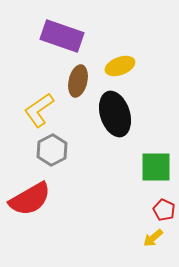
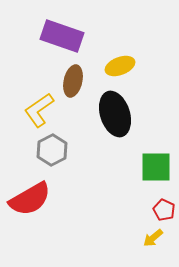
brown ellipse: moved 5 px left
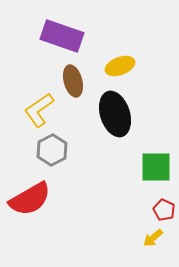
brown ellipse: rotated 28 degrees counterclockwise
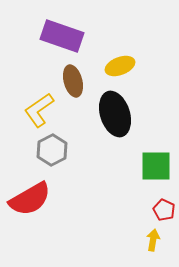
green square: moved 1 px up
yellow arrow: moved 2 px down; rotated 140 degrees clockwise
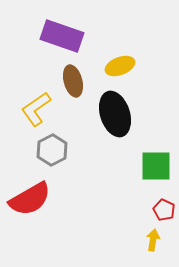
yellow L-shape: moved 3 px left, 1 px up
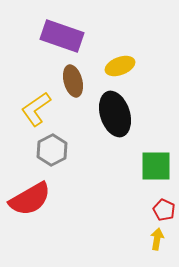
yellow arrow: moved 4 px right, 1 px up
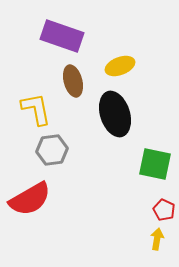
yellow L-shape: rotated 114 degrees clockwise
gray hexagon: rotated 20 degrees clockwise
green square: moved 1 px left, 2 px up; rotated 12 degrees clockwise
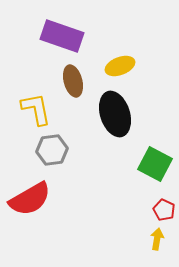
green square: rotated 16 degrees clockwise
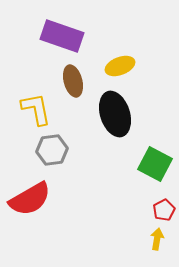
red pentagon: rotated 20 degrees clockwise
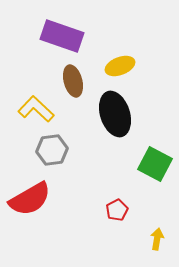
yellow L-shape: rotated 36 degrees counterclockwise
red pentagon: moved 47 px left
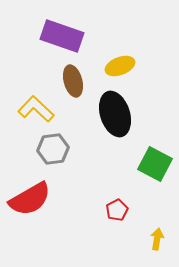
gray hexagon: moved 1 px right, 1 px up
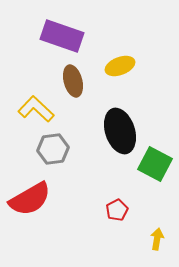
black ellipse: moved 5 px right, 17 px down
